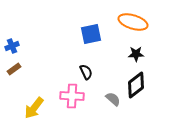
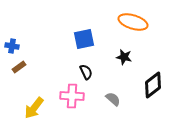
blue square: moved 7 px left, 5 px down
blue cross: rotated 32 degrees clockwise
black star: moved 12 px left, 3 px down; rotated 14 degrees clockwise
brown rectangle: moved 5 px right, 2 px up
black diamond: moved 17 px right
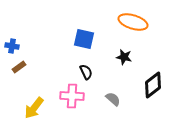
blue square: rotated 25 degrees clockwise
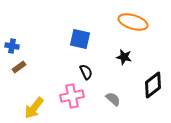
blue square: moved 4 px left
pink cross: rotated 15 degrees counterclockwise
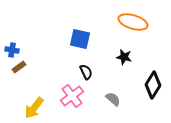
blue cross: moved 4 px down
black diamond: rotated 20 degrees counterclockwise
pink cross: rotated 25 degrees counterclockwise
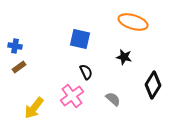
blue cross: moved 3 px right, 4 px up
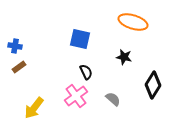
pink cross: moved 4 px right
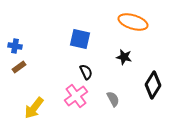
gray semicircle: rotated 21 degrees clockwise
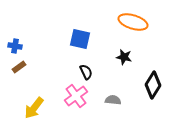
gray semicircle: moved 1 px down; rotated 56 degrees counterclockwise
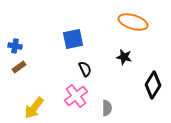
blue square: moved 7 px left; rotated 25 degrees counterclockwise
black semicircle: moved 1 px left, 3 px up
gray semicircle: moved 6 px left, 8 px down; rotated 84 degrees clockwise
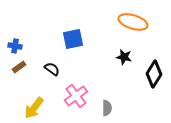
black semicircle: moved 33 px left; rotated 28 degrees counterclockwise
black diamond: moved 1 px right, 11 px up
